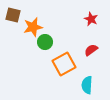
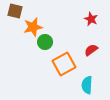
brown square: moved 2 px right, 4 px up
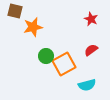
green circle: moved 1 px right, 14 px down
cyan semicircle: rotated 108 degrees counterclockwise
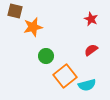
orange square: moved 1 px right, 12 px down; rotated 10 degrees counterclockwise
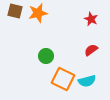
orange star: moved 5 px right, 14 px up
orange square: moved 2 px left, 3 px down; rotated 25 degrees counterclockwise
cyan semicircle: moved 4 px up
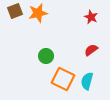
brown square: rotated 35 degrees counterclockwise
red star: moved 2 px up
cyan semicircle: rotated 120 degrees clockwise
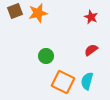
orange square: moved 3 px down
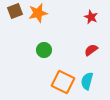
green circle: moved 2 px left, 6 px up
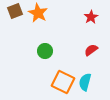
orange star: rotated 30 degrees counterclockwise
red star: rotated 16 degrees clockwise
green circle: moved 1 px right, 1 px down
cyan semicircle: moved 2 px left, 1 px down
